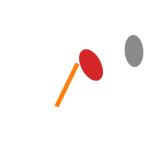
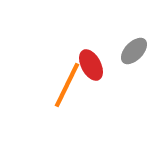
gray ellipse: rotated 48 degrees clockwise
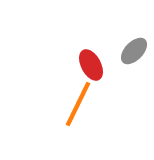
orange line: moved 11 px right, 19 px down
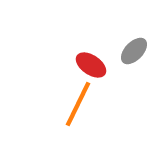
red ellipse: rotated 28 degrees counterclockwise
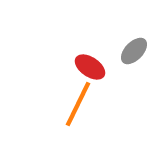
red ellipse: moved 1 px left, 2 px down
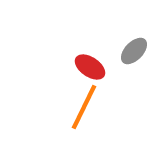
orange line: moved 6 px right, 3 px down
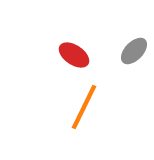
red ellipse: moved 16 px left, 12 px up
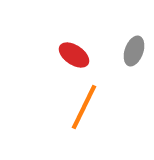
gray ellipse: rotated 24 degrees counterclockwise
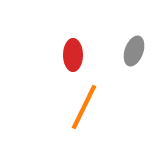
red ellipse: moved 1 px left; rotated 56 degrees clockwise
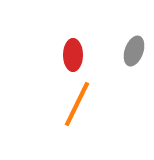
orange line: moved 7 px left, 3 px up
